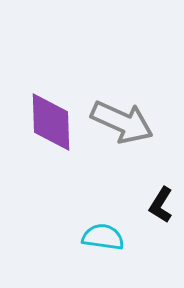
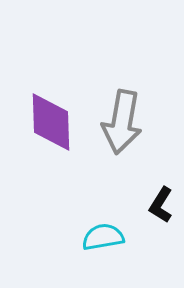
gray arrow: rotated 76 degrees clockwise
cyan semicircle: rotated 18 degrees counterclockwise
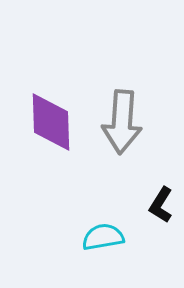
gray arrow: rotated 6 degrees counterclockwise
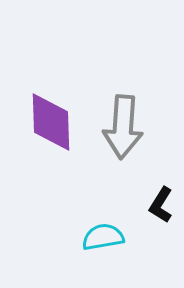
gray arrow: moved 1 px right, 5 px down
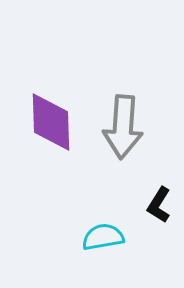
black L-shape: moved 2 px left
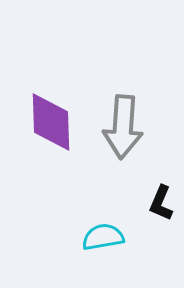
black L-shape: moved 2 px right, 2 px up; rotated 9 degrees counterclockwise
